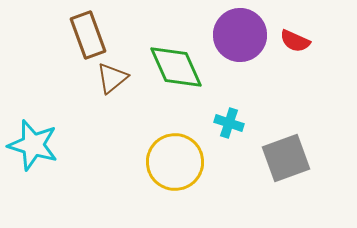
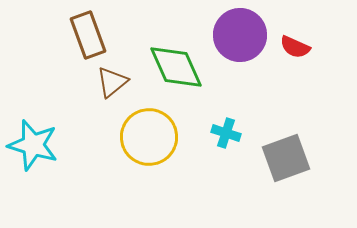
red semicircle: moved 6 px down
brown triangle: moved 4 px down
cyan cross: moved 3 px left, 10 px down
yellow circle: moved 26 px left, 25 px up
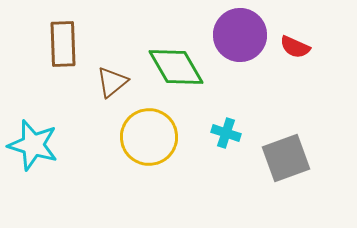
brown rectangle: moved 25 px left, 9 px down; rotated 18 degrees clockwise
green diamond: rotated 6 degrees counterclockwise
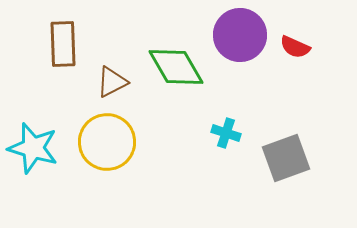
brown triangle: rotated 12 degrees clockwise
yellow circle: moved 42 px left, 5 px down
cyan star: moved 3 px down
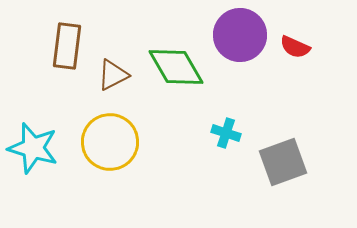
brown rectangle: moved 4 px right, 2 px down; rotated 9 degrees clockwise
brown triangle: moved 1 px right, 7 px up
yellow circle: moved 3 px right
gray square: moved 3 px left, 4 px down
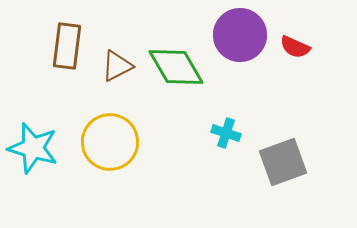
brown triangle: moved 4 px right, 9 px up
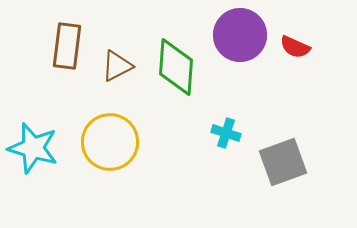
green diamond: rotated 34 degrees clockwise
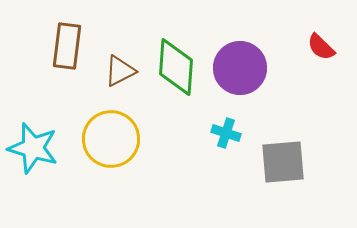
purple circle: moved 33 px down
red semicircle: moved 26 px right; rotated 20 degrees clockwise
brown triangle: moved 3 px right, 5 px down
yellow circle: moved 1 px right, 3 px up
gray square: rotated 15 degrees clockwise
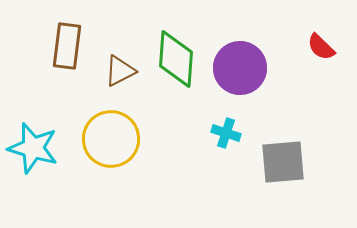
green diamond: moved 8 px up
